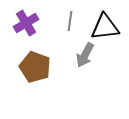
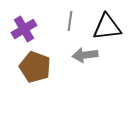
purple cross: moved 2 px left, 6 px down
black triangle: moved 2 px right
gray arrow: rotated 55 degrees clockwise
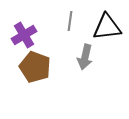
purple cross: moved 6 px down
gray arrow: moved 2 px down; rotated 70 degrees counterclockwise
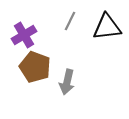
gray line: rotated 18 degrees clockwise
gray arrow: moved 18 px left, 25 px down
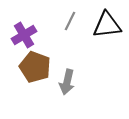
black triangle: moved 2 px up
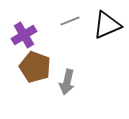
gray line: rotated 42 degrees clockwise
black triangle: rotated 16 degrees counterclockwise
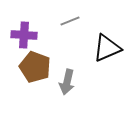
black triangle: moved 23 px down
purple cross: rotated 35 degrees clockwise
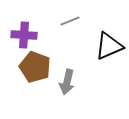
black triangle: moved 2 px right, 2 px up
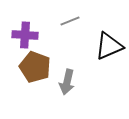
purple cross: moved 1 px right
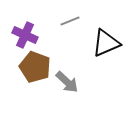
purple cross: rotated 20 degrees clockwise
black triangle: moved 3 px left, 3 px up
gray arrow: rotated 60 degrees counterclockwise
